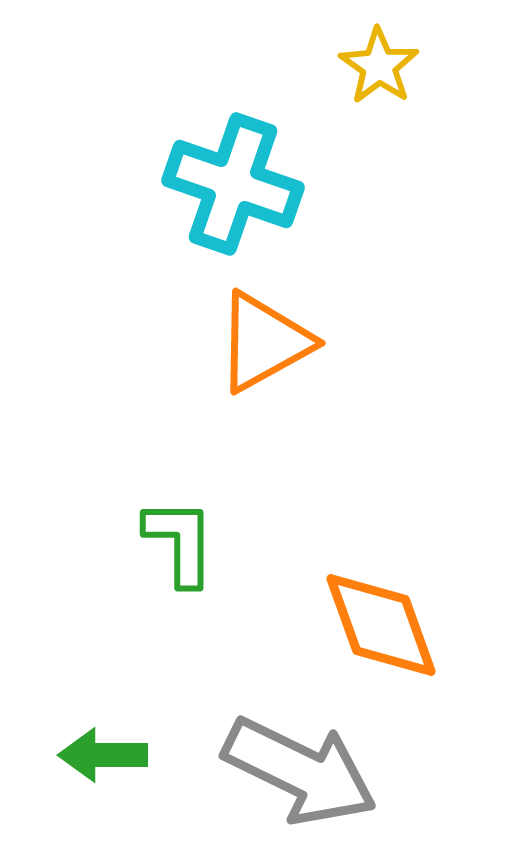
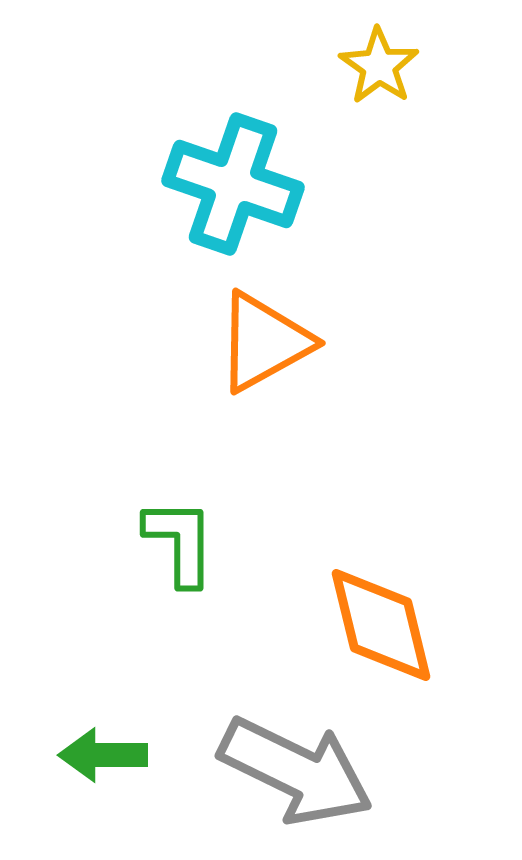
orange diamond: rotated 6 degrees clockwise
gray arrow: moved 4 px left
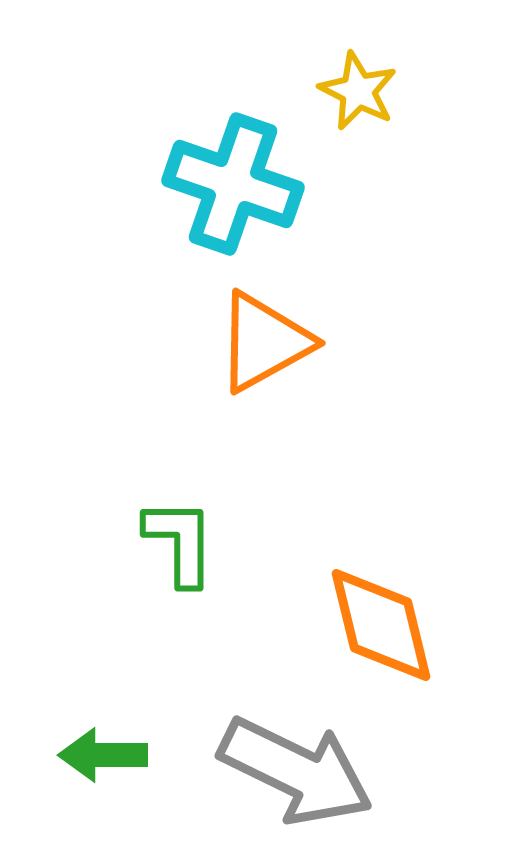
yellow star: moved 21 px left, 25 px down; rotated 8 degrees counterclockwise
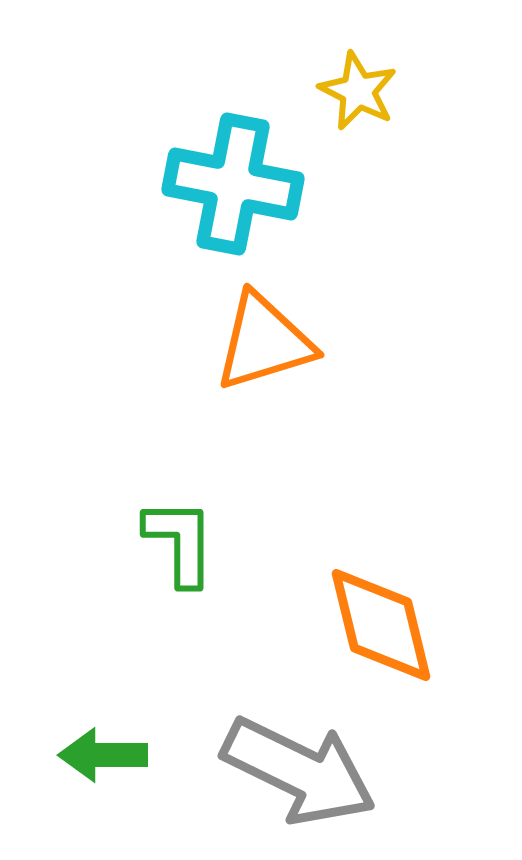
cyan cross: rotated 8 degrees counterclockwise
orange triangle: rotated 12 degrees clockwise
gray arrow: moved 3 px right
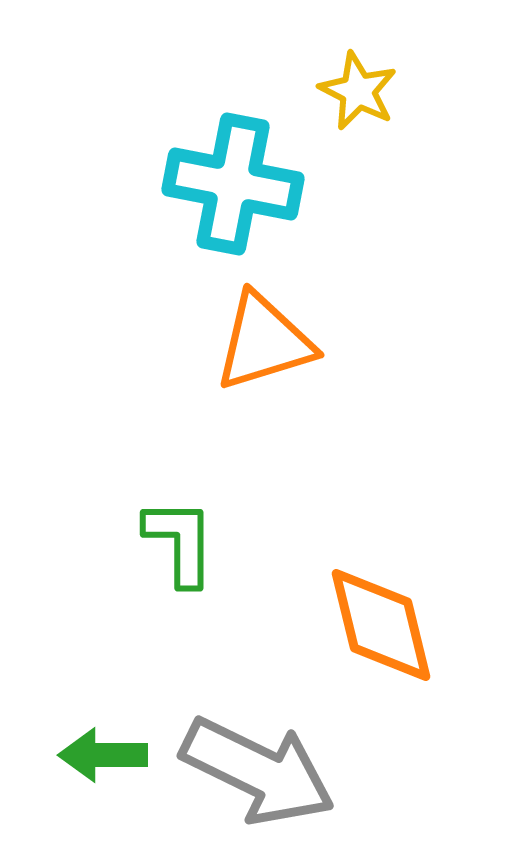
gray arrow: moved 41 px left
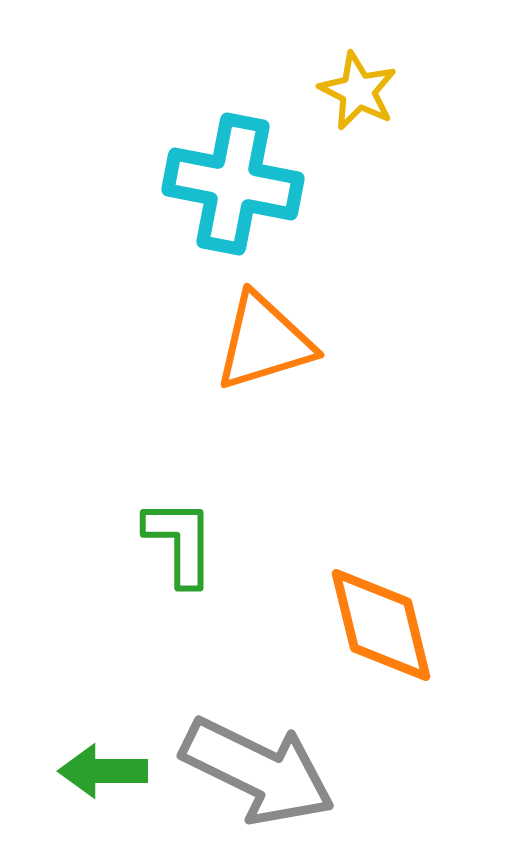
green arrow: moved 16 px down
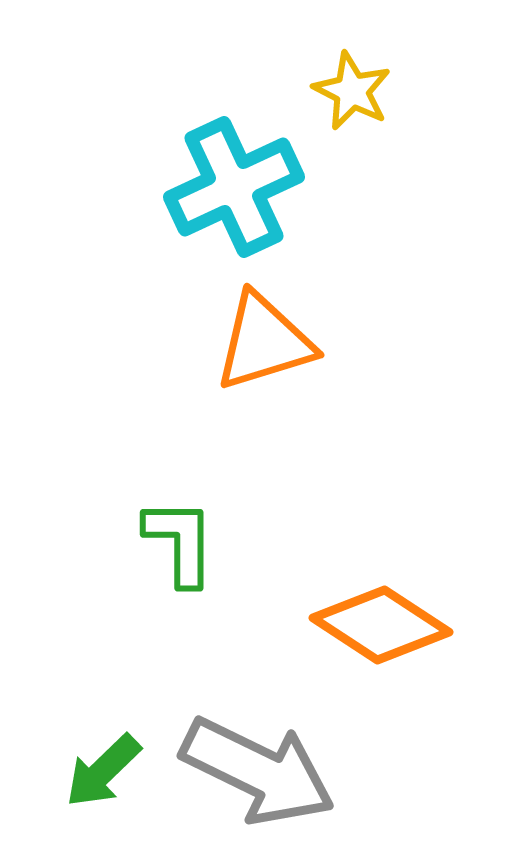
yellow star: moved 6 px left
cyan cross: moved 1 px right, 3 px down; rotated 36 degrees counterclockwise
orange diamond: rotated 43 degrees counterclockwise
green arrow: rotated 44 degrees counterclockwise
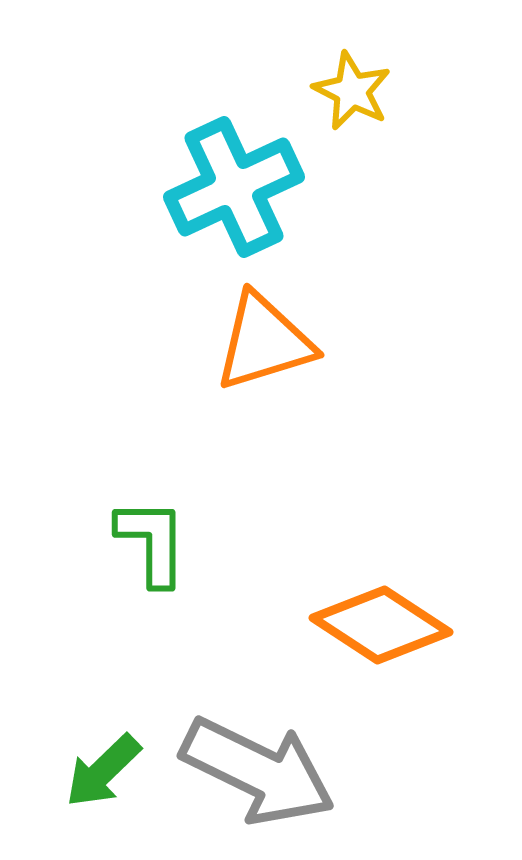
green L-shape: moved 28 px left
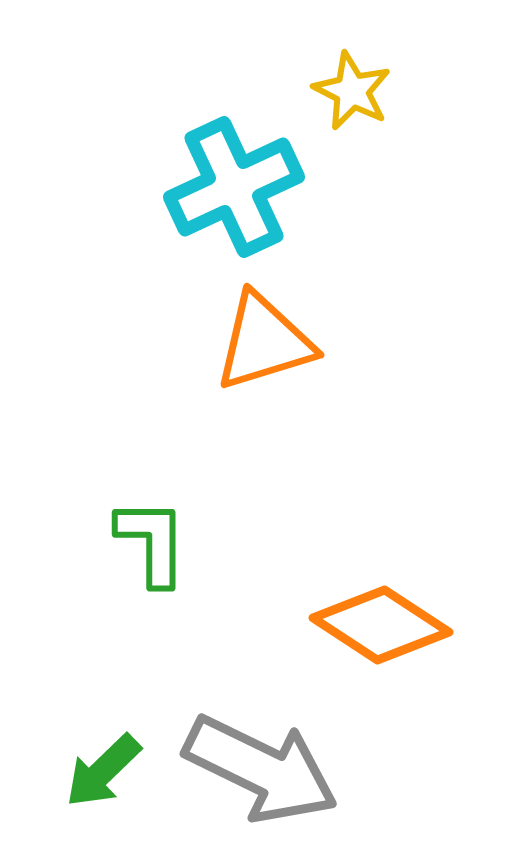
gray arrow: moved 3 px right, 2 px up
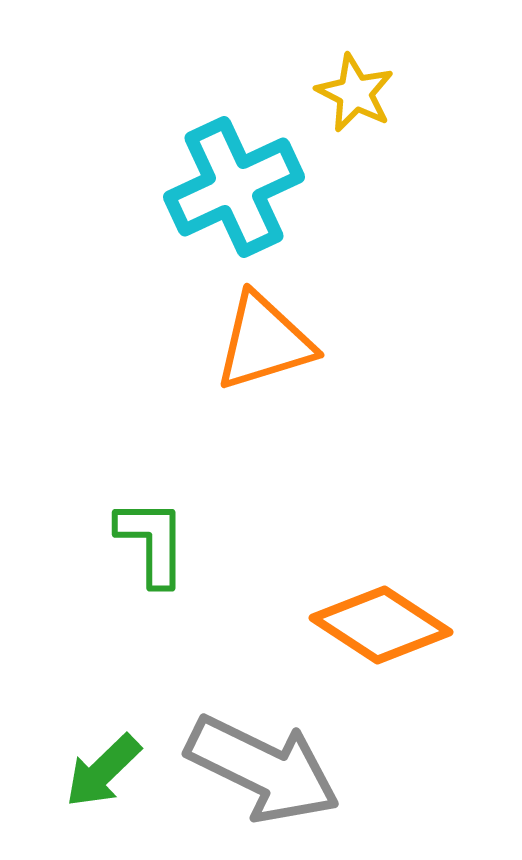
yellow star: moved 3 px right, 2 px down
gray arrow: moved 2 px right
